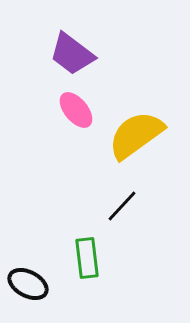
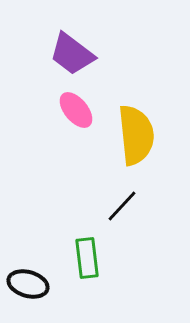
yellow semicircle: rotated 120 degrees clockwise
black ellipse: rotated 12 degrees counterclockwise
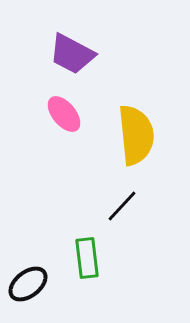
purple trapezoid: rotated 9 degrees counterclockwise
pink ellipse: moved 12 px left, 4 px down
black ellipse: rotated 54 degrees counterclockwise
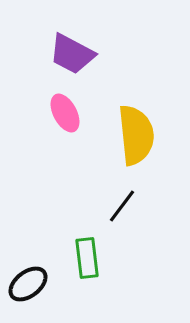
pink ellipse: moved 1 px right, 1 px up; rotated 12 degrees clockwise
black line: rotated 6 degrees counterclockwise
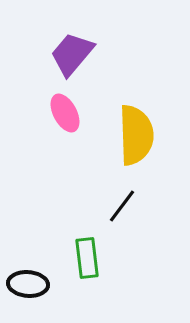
purple trapezoid: rotated 102 degrees clockwise
yellow semicircle: rotated 4 degrees clockwise
black ellipse: rotated 42 degrees clockwise
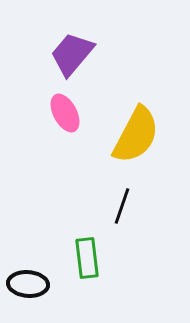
yellow semicircle: rotated 30 degrees clockwise
black line: rotated 18 degrees counterclockwise
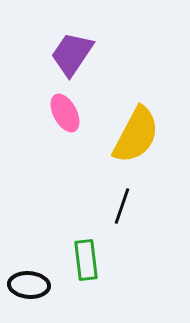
purple trapezoid: rotated 6 degrees counterclockwise
green rectangle: moved 1 px left, 2 px down
black ellipse: moved 1 px right, 1 px down
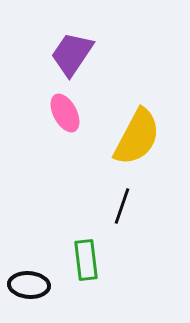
yellow semicircle: moved 1 px right, 2 px down
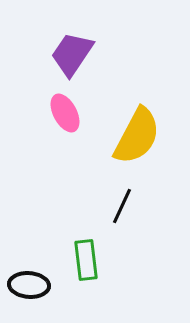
yellow semicircle: moved 1 px up
black line: rotated 6 degrees clockwise
